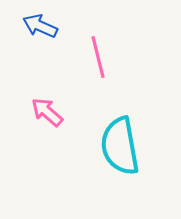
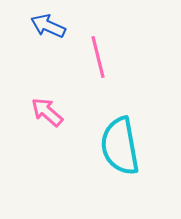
blue arrow: moved 8 px right
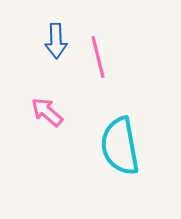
blue arrow: moved 8 px right, 15 px down; rotated 116 degrees counterclockwise
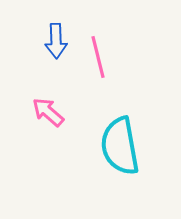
pink arrow: moved 1 px right
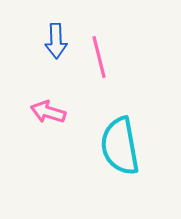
pink line: moved 1 px right
pink arrow: rotated 24 degrees counterclockwise
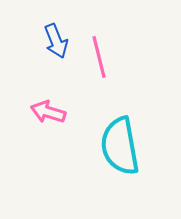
blue arrow: rotated 20 degrees counterclockwise
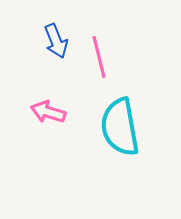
cyan semicircle: moved 19 px up
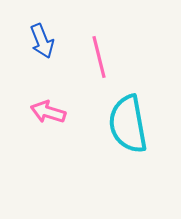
blue arrow: moved 14 px left
cyan semicircle: moved 8 px right, 3 px up
